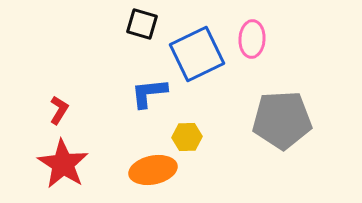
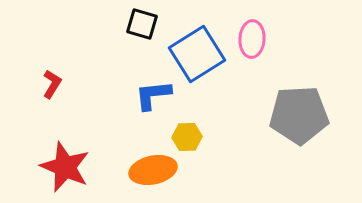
blue square: rotated 6 degrees counterclockwise
blue L-shape: moved 4 px right, 2 px down
red L-shape: moved 7 px left, 26 px up
gray pentagon: moved 17 px right, 5 px up
red star: moved 2 px right, 3 px down; rotated 9 degrees counterclockwise
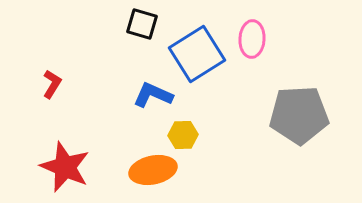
blue L-shape: rotated 30 degrees clockwise
yellow hexagon: moved 4 px left, 2 px up
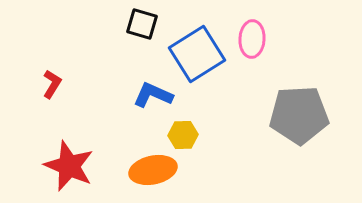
red star: moved 4 px right, 1 px up
